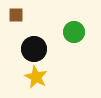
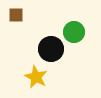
black circle: moved 17 px right
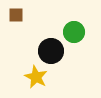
black circle: moved 2 px down
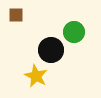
black circle: moved 1 px up
yellow star: moved 1 px up
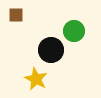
green circle: moved 1 px up
yellow star: moved 3 px down
